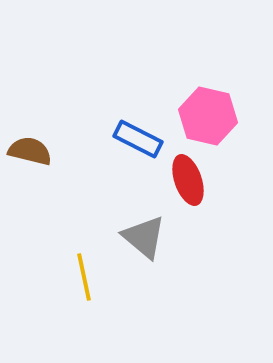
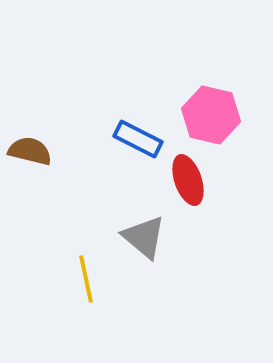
pink hexagon: moved 3 px right, 1 px up
yellow line: moved 2 px right, 2 px down
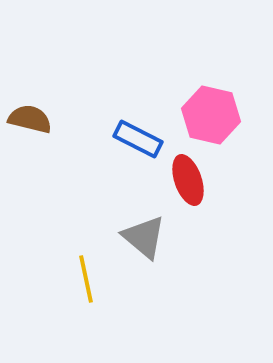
brown semicircle: moved 32 px up
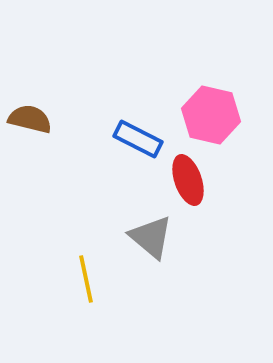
gray triangle: moved 7 px right
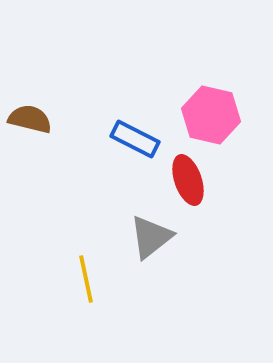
blue rectangle: moved 3 px left
gray triangle: rotated 42 degrees clockwise
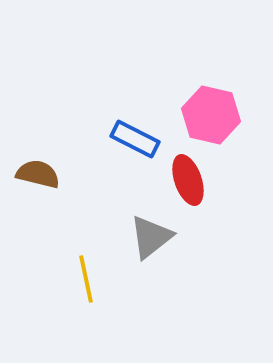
brown semicircle: moved 8 px right, 55 px down
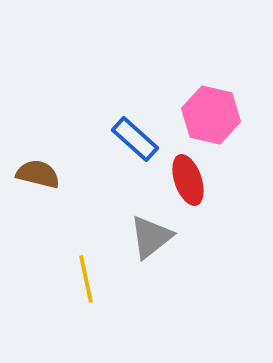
blue rectangle: rotated 15 degrees clockwise
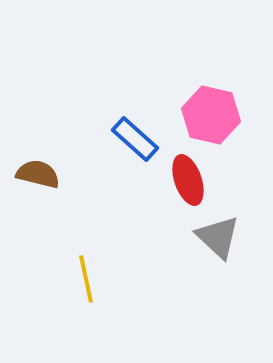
gray triangle: moved 67 px right; rotated 39 degrees counterclockwise
